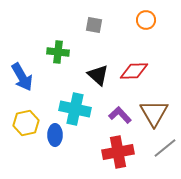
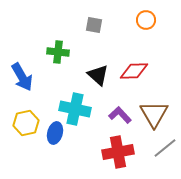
brown triangle: moved 1 px down
blue ellipse: moved 2 px up; rotated 15 degrees clockwise
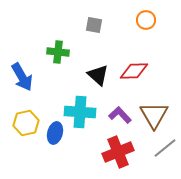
cyan cross: moved 5 px right, 3 px down; rotated 8 degrees counterclockwise
brown triangle: moved 1 px down
red cross: rotated 12 degrees counterclockwise
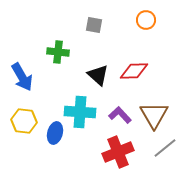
yellow hexagon: moved 2 px left, 2 px up; rotated 20 degrees clockwise
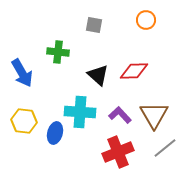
blue arrow: moved 4 px up
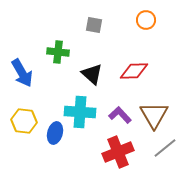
black triangle: moved 6 px left, 1 px up
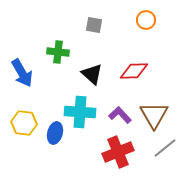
yellow hexagon: moved 2 px down
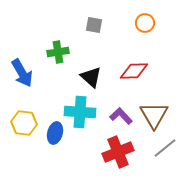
orange circle: moved 1 px left, 3 px down
green cross: rotated 15 degrees counterclockwise
black triangle: moved 1 px left, 3 px down
purple L-shape: moved 1 px right, 1 px down
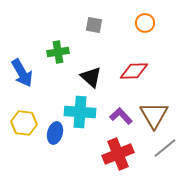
red cross: moved 2 px down
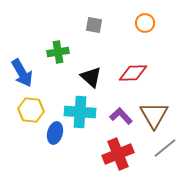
red diamond: moved 1 px left, 2 px down
yellow hexagon: moved 7 px right, 13 px up
